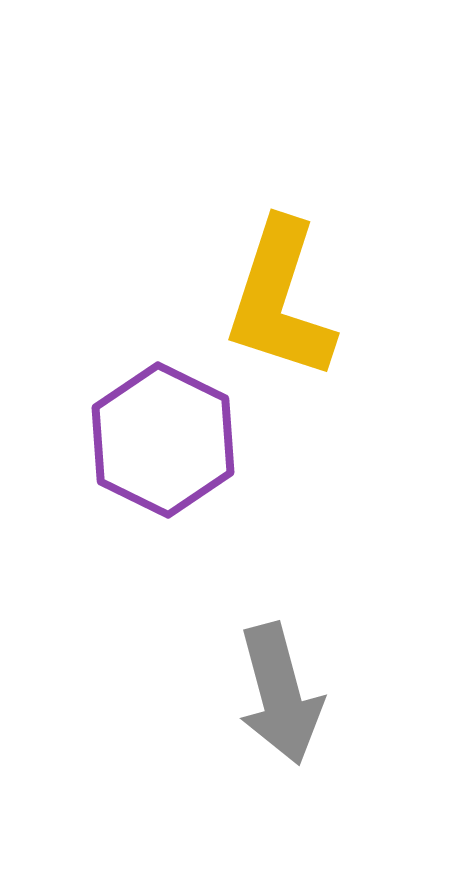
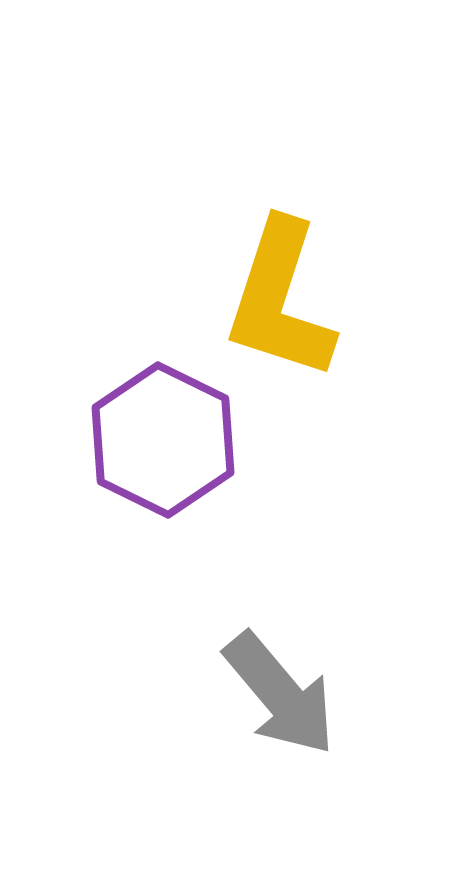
gray arrow: rotated 25 degrees counterclockwise
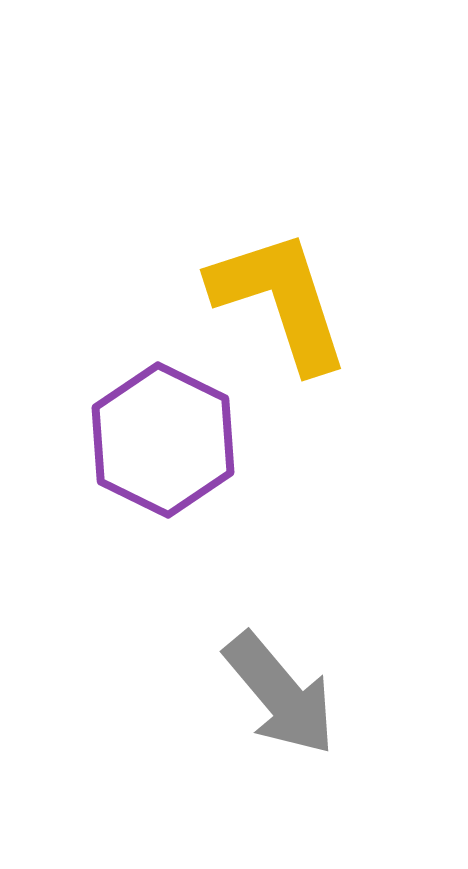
yellow L-shape: rotated 144 degrees clockwise
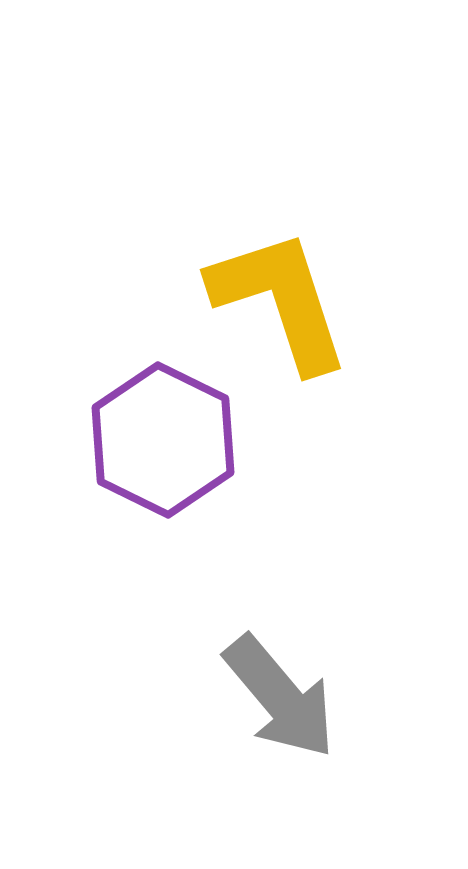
gray arrow: moved 3 px down
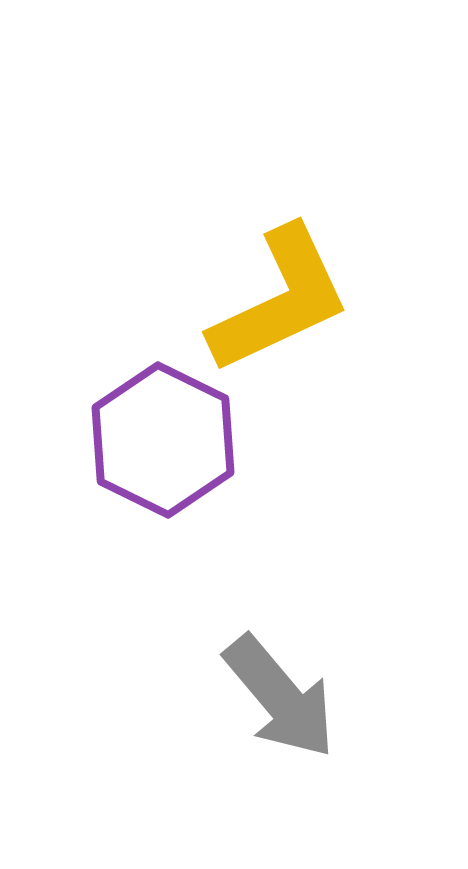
yellow L-shape: rotated 83 degrees clockwise
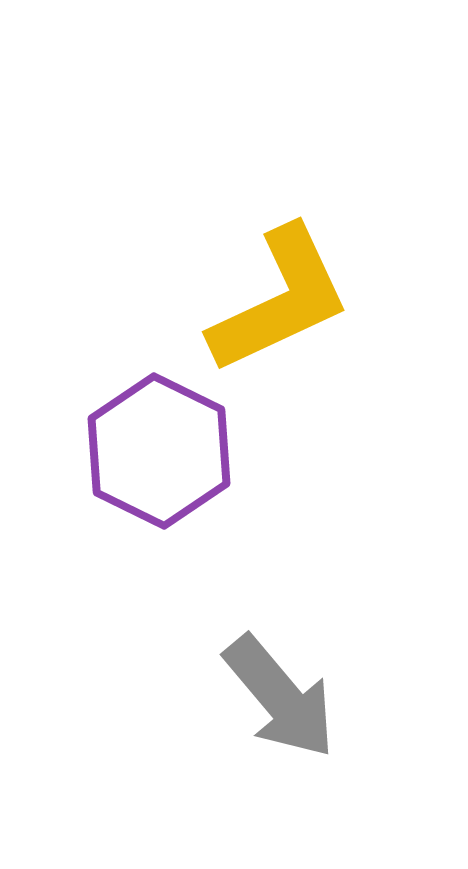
purple hexagon: moved 4 px left, 11 px down
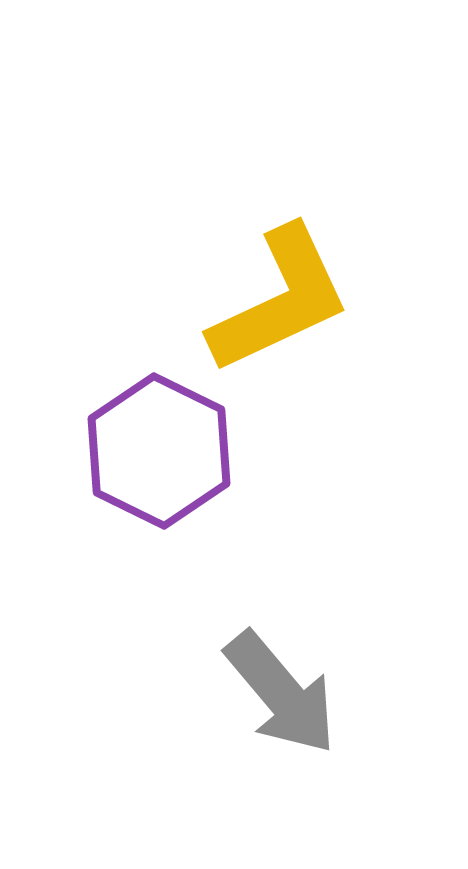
gray arrow: moved 1 px right, 4 px up
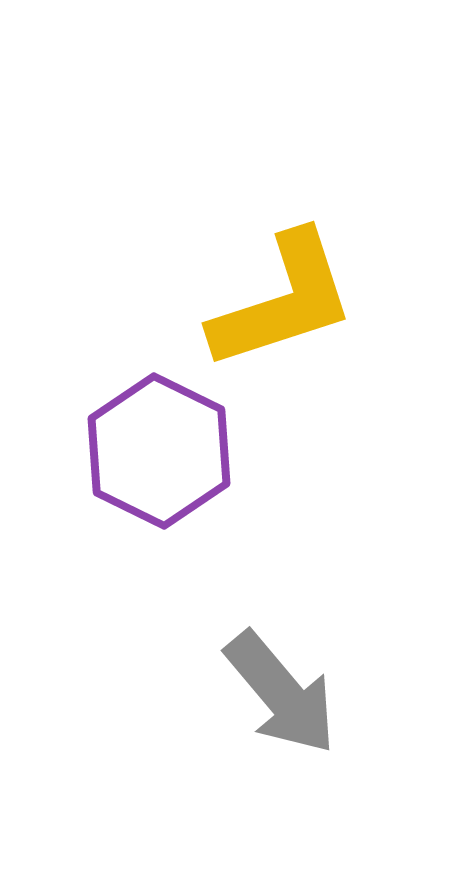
yellow L-shape: moved 3 px right, 1 px down; rotated 7 degrees clockwise
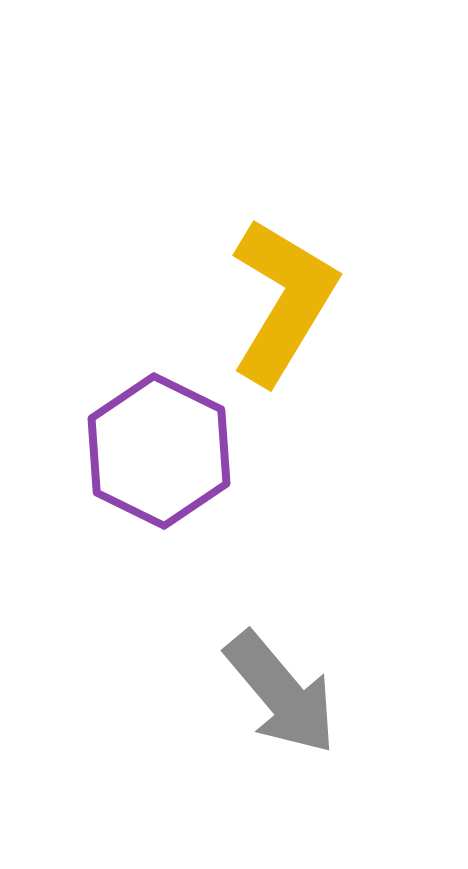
yellow L-shape: rotated 41 degrees counterclockwise
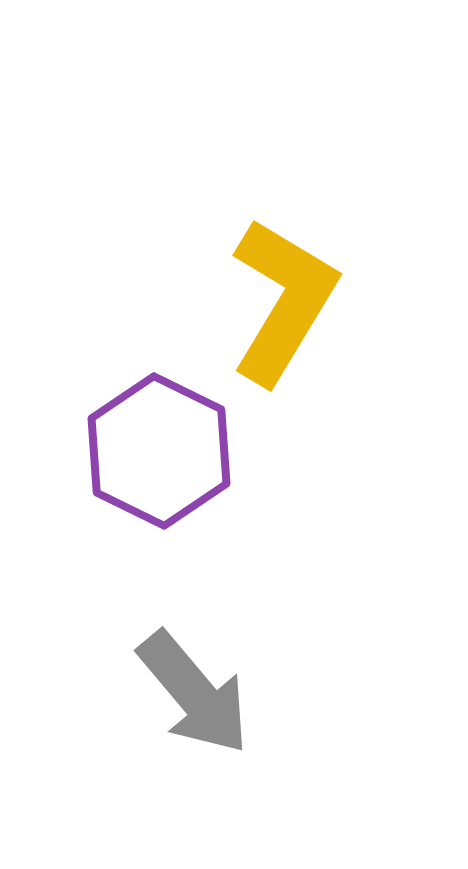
gray arrow: moved 87 px left
